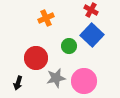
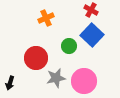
black arrow: moved 8 px left
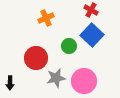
black arrow: rotated 16 degrees counterclockwise
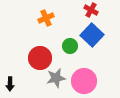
green circle: moved 1 px right
red circle: moved 4 px right
black arrow: moved 1 px down
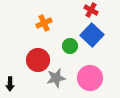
orange cross: moved 2 px left, 5 px down
red circle: moved 2 px left, 2 px down
pink circle: moved 6 px right, 3 px up
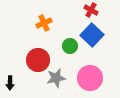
black arrow: moved 1 px up
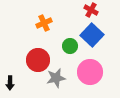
pink circle: moved 6 px up
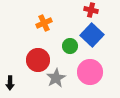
red cross: rotated 16 degrees counterclockwise
gray star: rotated 18 degrees counterclockwise
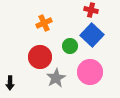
red circle: moved 2 px right, 3 px up
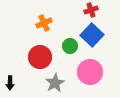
red cross: rotated 32 degrees counterclockwise
gray star: moved 1 px left, 5 px down
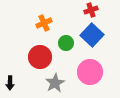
green circle: moved 4 px left, 3 px up
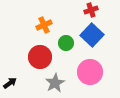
orange cross: moved 2 px down
black arrow: rotated 128 degrees counterclockwise
